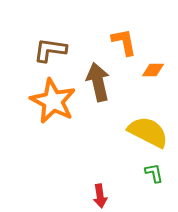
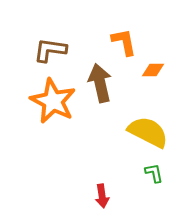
brown arrow: moved 2 px right, 1 px down
red arrow: moved 2 px right
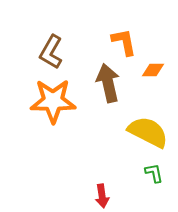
brown L-shape: moved 1 px right, 2 px down; rotated 68 degrees counterclockwise
brown arrow: moved 8 px right
orange star: rotated 27 degrees counterclockwise
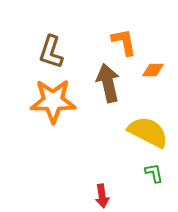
brown L-shape: rotated 12 degrees counterclockwise
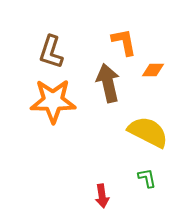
green L-shape: moved 7 px left, 5 px down
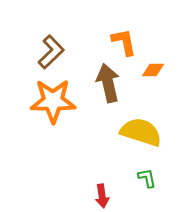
brown L-shape: rotated 152 degrees counterclockwise
yellow semicircle: moved 7 px left; rotated 9 degrees counterclockwise
